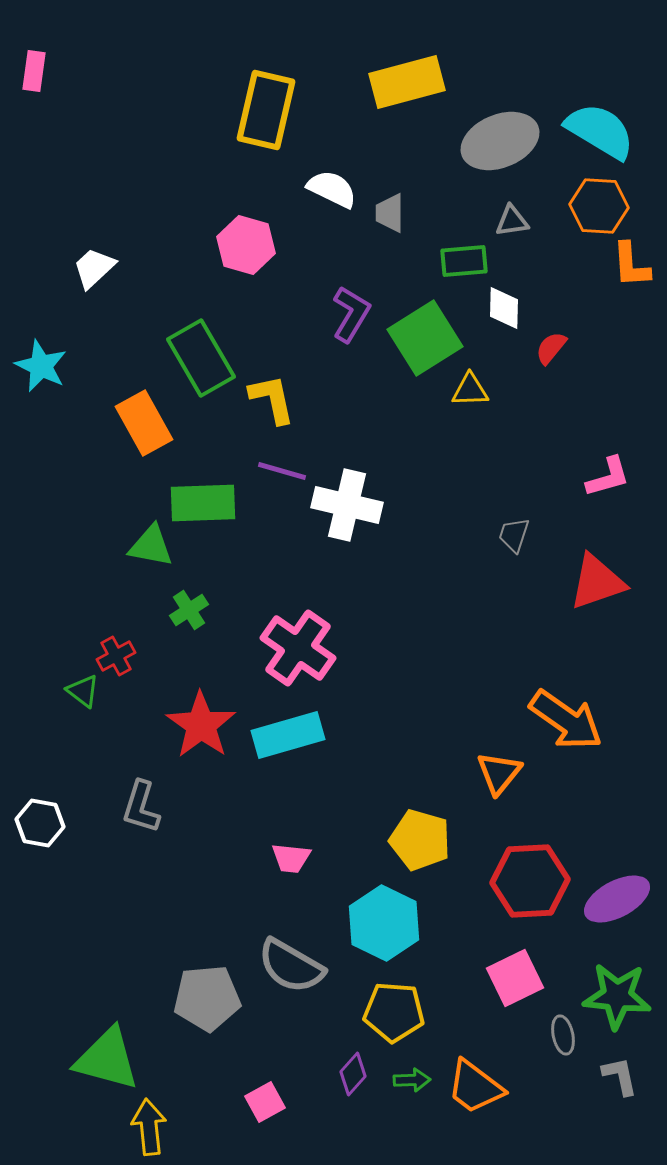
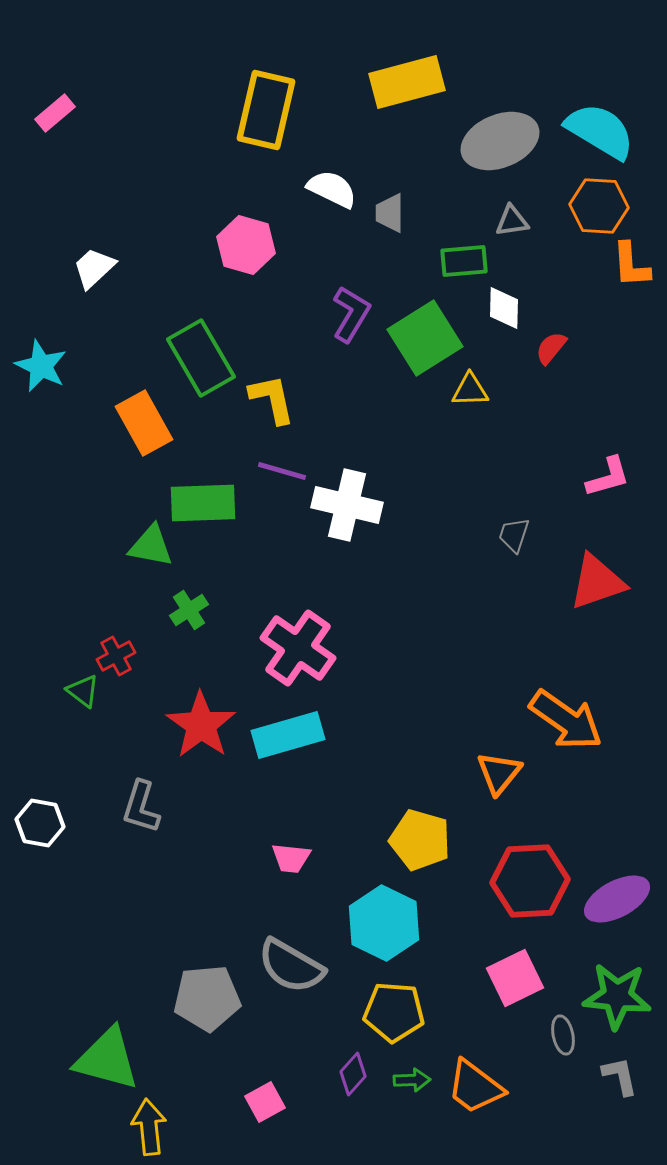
pink rectangle at (34, 71): moved 21 px right, 42 px down; rotated 42 degrees clockwise
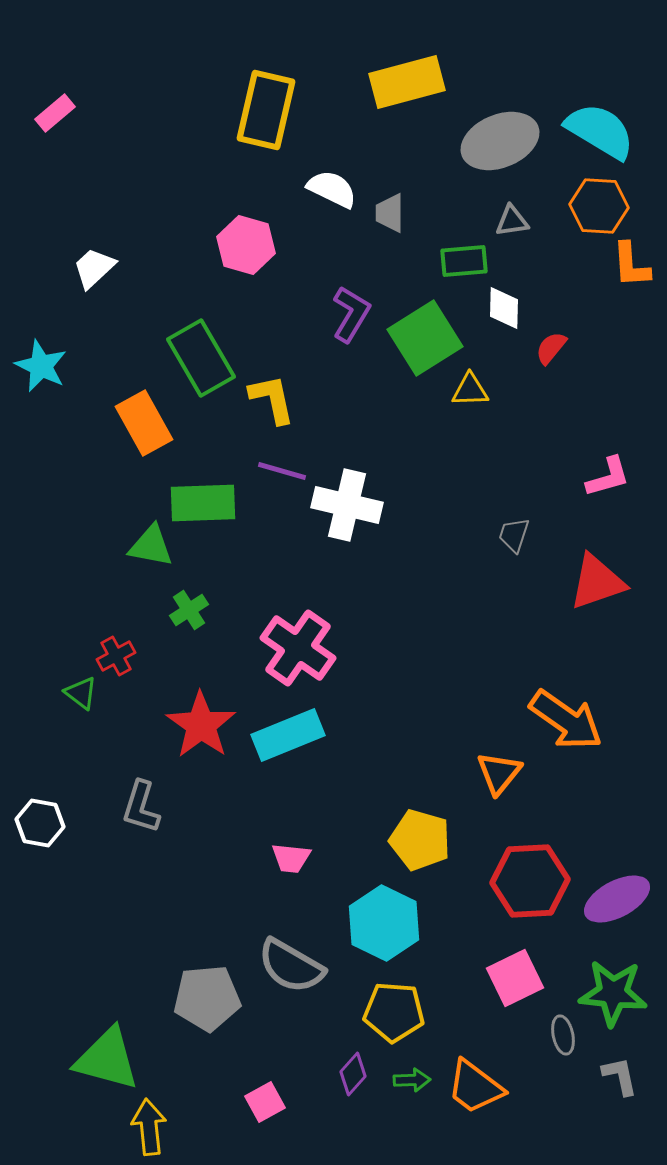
green triangle at (83, 691): moved 2 px left, 2 px down
cyan rectangle at (288, 735): rotated 6 degrees counterclockwise
green star at (617, 996): moved 4 px left, 3 px up
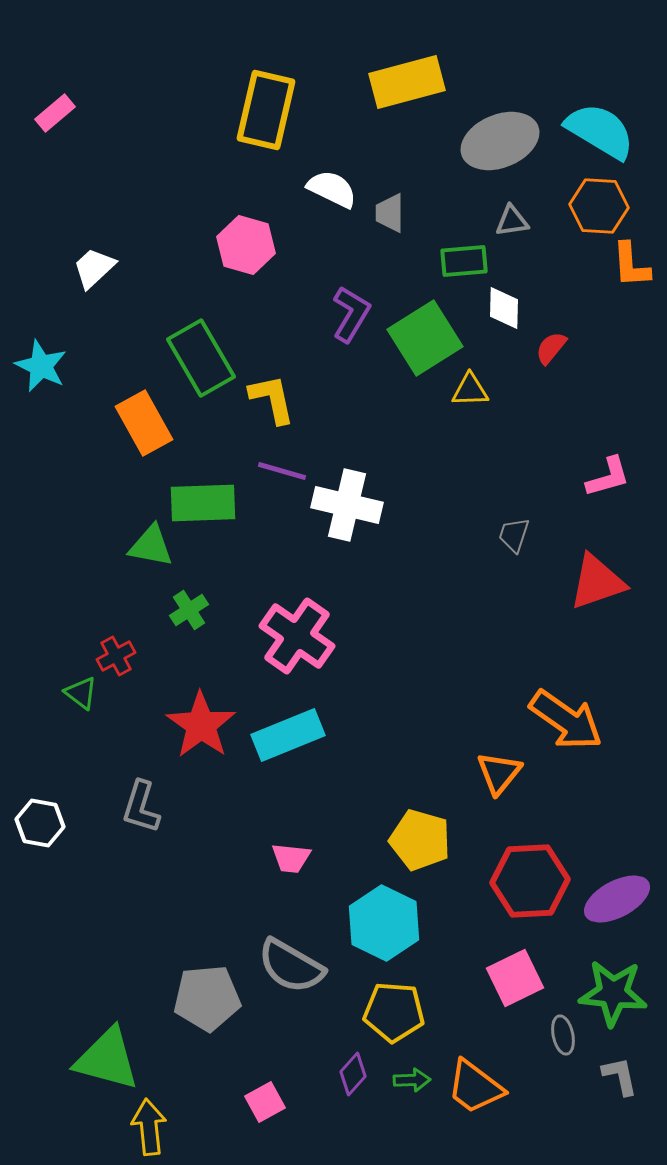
pink cross at (298, 648): moved 1 px left, 12 px up
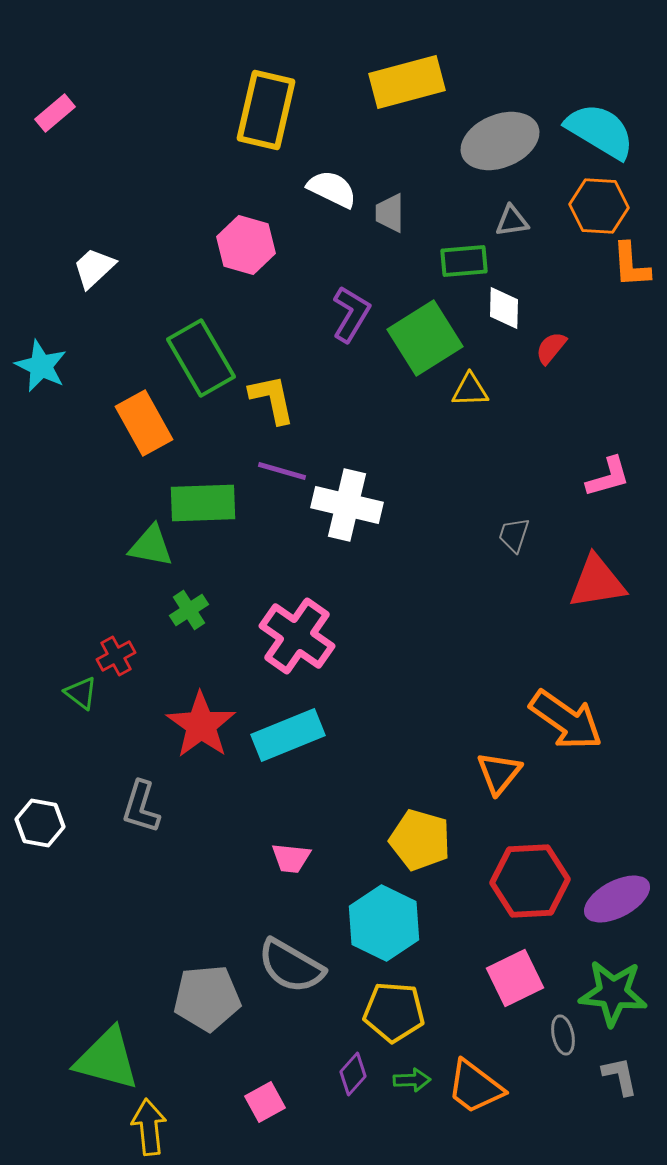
red triangle at (597, 582): rotated 10 degrees clockwise
